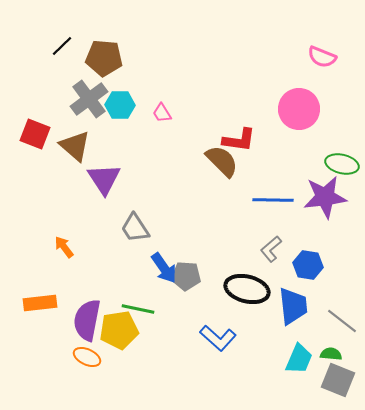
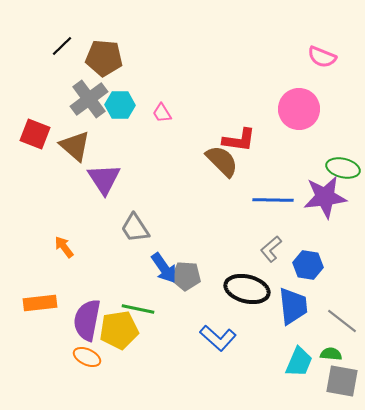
green ellipse: moved 1 px right, 4 px down
cyan trapezoid: moved 3 px down
gray square: moved 4 px right, 1 px down; rotated 12 degrees counterclockwise
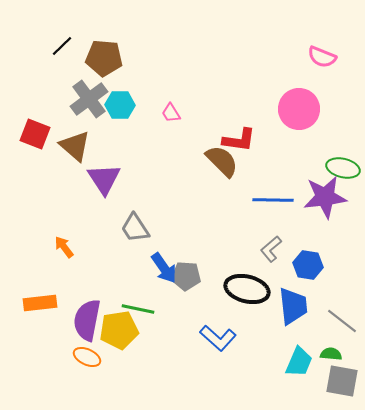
pink trapezoid: moved 9 px right
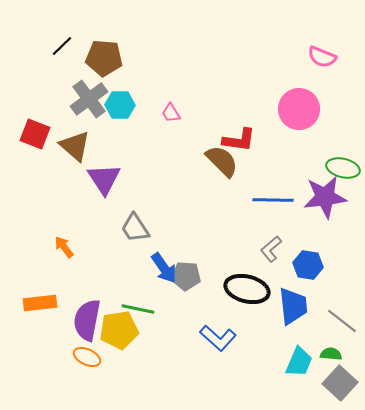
gray square: moved 2 px left, 2 px down; rotated 32 degrees clockwise
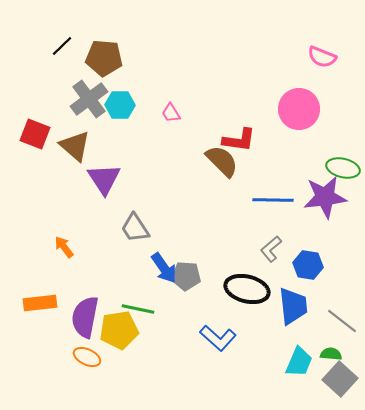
purple semicircle: moved 2 px left, 3 px up
gray square: moved 4 px up
